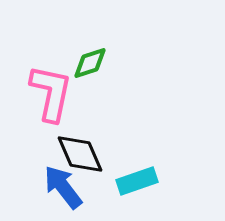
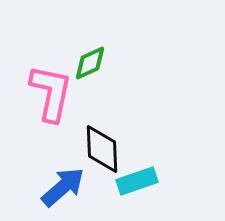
green diamond: rotated 6 degrees counterclockwise
black diamond: moved 22 px right, 5 px up; rotated 21 degrees clockwise
blue arrow: rotated 87 degrees clockwise
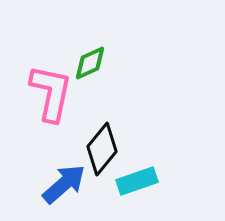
black diamond: rotated 42 degrees clockwise
blue arrow: moved 1 px right, 3 px up
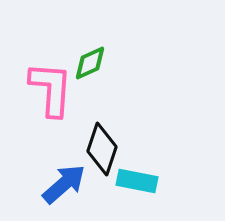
pink L-shape: moved 4 px up; rotated 8 degrees counterclockwise
black diamond: rotated 21 degrees counterclockwise
cyan rectangle: rotated 30 degrees clockwise
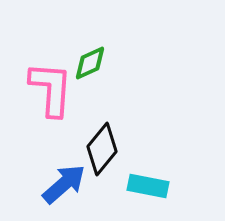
black diamond: rotated 21 degrees clockwise
cyan rectangle: moved 11 px right, 5 px down
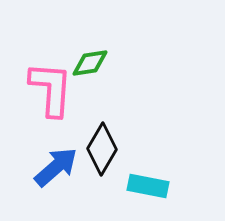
green diamond: rotated 15 degrees clockwise
black diamond: rotated 9 degrees counterclockwise
blue arrow: moved 8 px left, 17 px up
